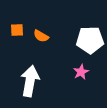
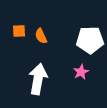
orange square: moved 2 px right, 1 px down
orange semicircle: rotated 35 degrees clockwise
white arrow: moved 8 px right, 2 px up
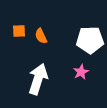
white arrow: rotated 8 degrees clockwise
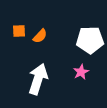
orange semicircle: moved 1 px left; rotated 112 degrees counterclockwise
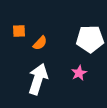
orange semicircle: moved 7 px down
white pentagon: moved 1 px up
pink star: moved 2 px left, 1 px down
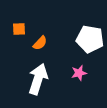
orange square: moved 2 px up
white pentagon: rotated 12 degrees clockwise
pink star: rotated 14 degrees clockwise
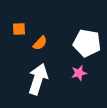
white pentagon: moved 3 px left, 4 px down
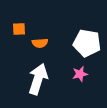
orange semicircle: rotated 42 degrees clockwise
pink star: moved 1 px right, 1 px down
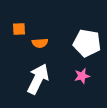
pink star: moved 2 px right, 2 px down
white arrow: rotated 8 degrees clockwise
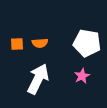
orange square: moved 2 px left, 15 px down
pink star: rotated 14 degrees counterclockwise
